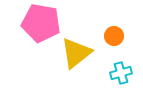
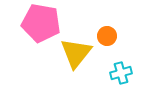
orange circle: moved 7 px left
yellow triangle: rotated 12 degrees counterclockwise
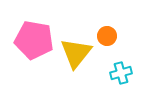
pink pentagon: moved 7 px left, 17 px down
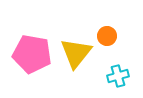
pink pentagon: moved 2 px left, 14 px down
cyan cross: moved 3 px left, 3 px down
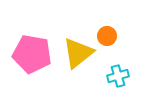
yellow triangle: moved 2 px right; rotated 12 degrees clockwise
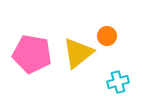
cyan cross: moved 6 px down
